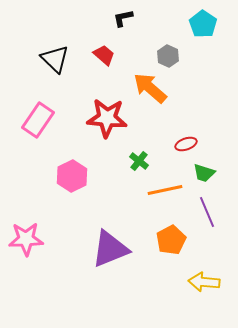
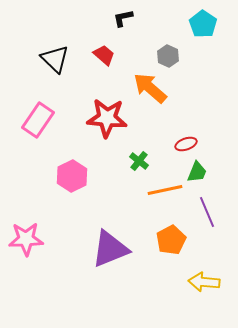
green trapezoid: moved 7 px left, 1 px up; rotated 85 degrees counterclockwise
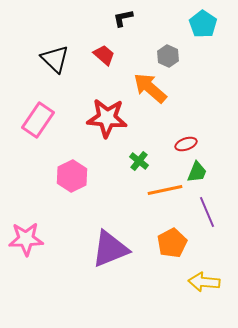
orange pentagon: moved 1 px right, 3 px down
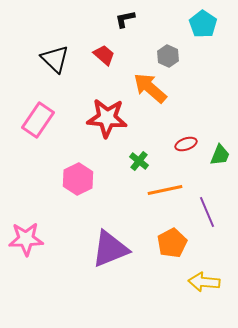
black L-shape: moved 2 px right, 1 px down
green trapezoid: moved 23 px right, 17 px up
pink hexagon: moved 6 px right, 3 px down
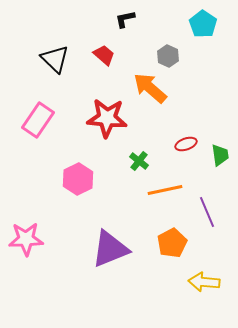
green trapezoid: rotated 30 degrees counterclockwise
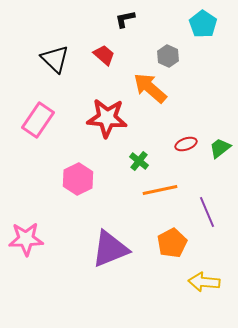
green trapezoid: moved 7 px up; rotated 120 degrees counterclockwise
orange line: moved 5 px left
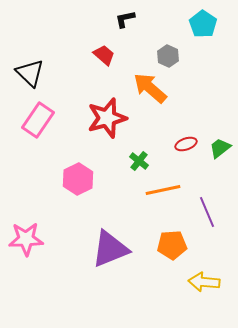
black triangle: moved 25 px left, 14 px down
red star: rotated 21 degrees counterclockwise
orange line: moved 3 px right
orange pentagon: moved 2 px down; rotated 24 degrees clockwise
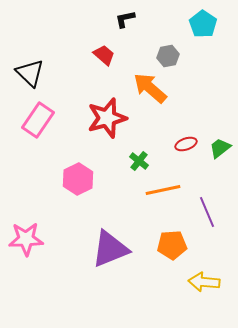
gray hexagon: rotated 25 degrees clockwise
